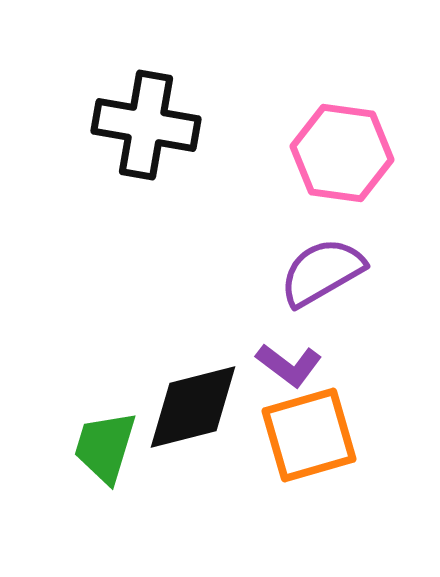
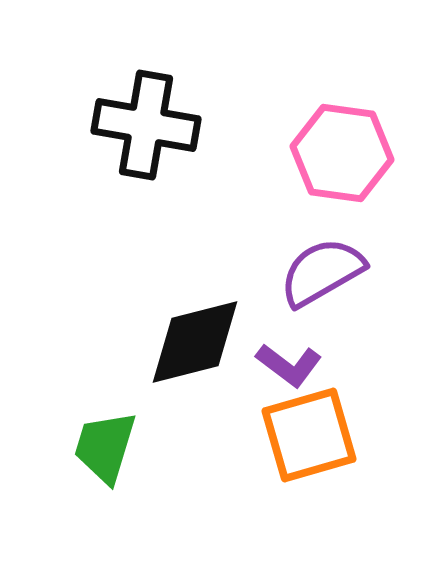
black diamond: moved 2 px right, 65 px up
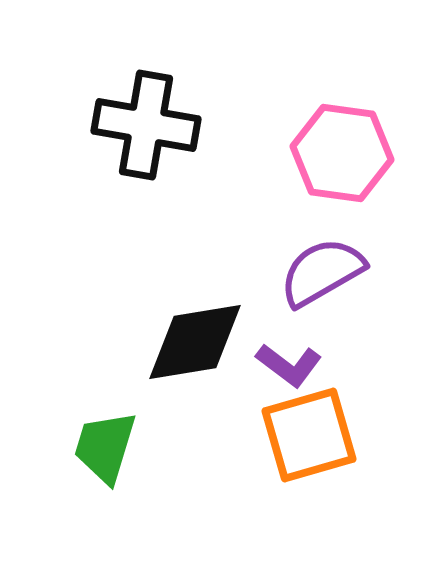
black diamond: rotated 5 degrees clockwise
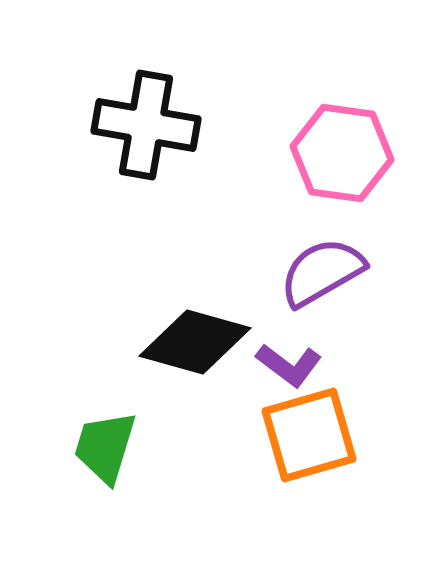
black diamond: rotated 25 degrees clockwise
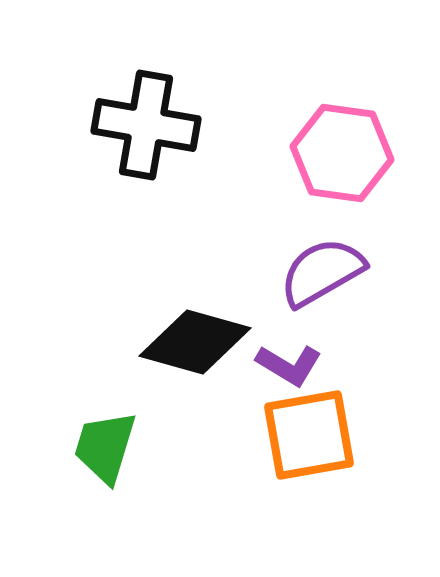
purple L-shape: rotated 6 degrees counterclockwise
orange square: rotated 6 degrees clockwise
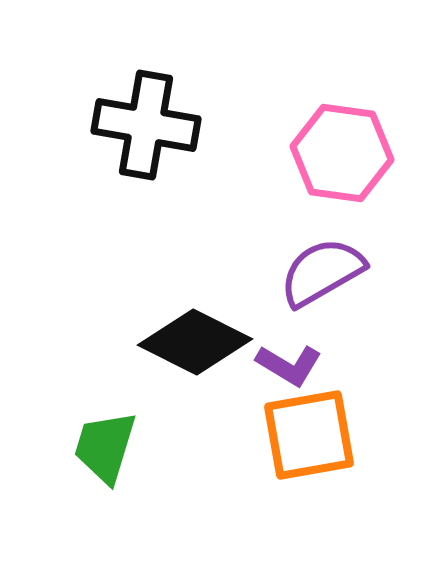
black diamond: rotated 11 degrees clockwise
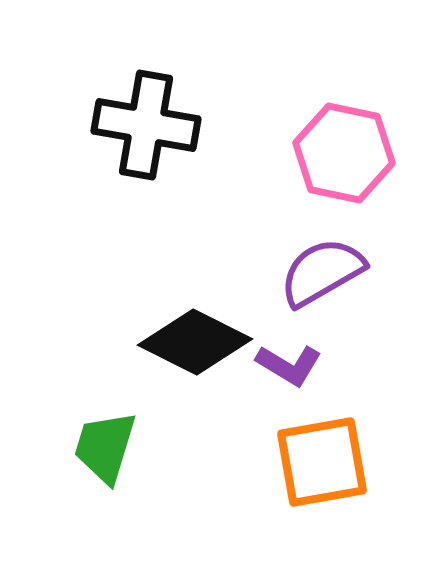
pink hexagon: moved 2 px right; rotated 4 degrees clockwise
orange square: moved 13 px right, 27 px down
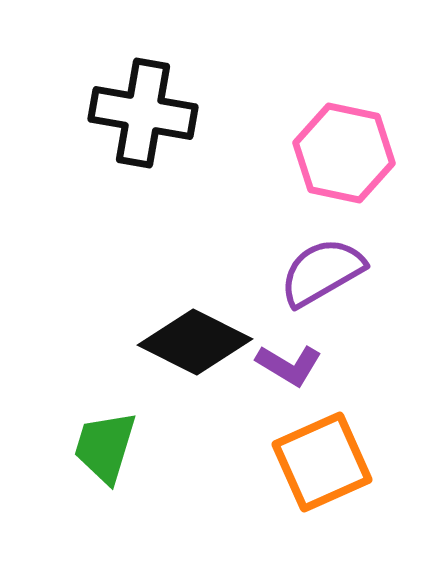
black cross: moved 3 px left, 12 px up
orange square: rotated 14 degrees counterclockwise
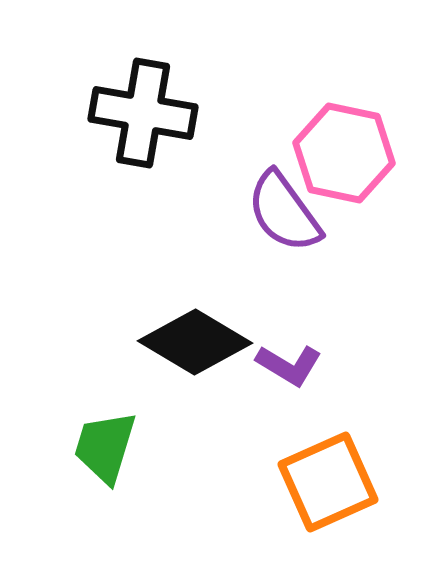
purple semicircle: moved 38 px left, 60 px up; rotated 96 degrees counterclockwise
black diamond: rotated 4 degrees clockwise
orange square: moved 6 px right, 20 px down
